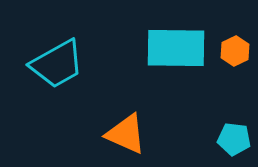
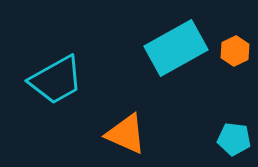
cyan rectangle: rotated 30 degrees counterclockwise
cyan trapezoid: moved 1 px left, 16 px down
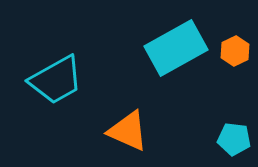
orange triangle: moved 2 px right, 3 px up
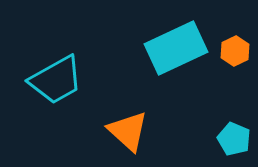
cyan rectangle: rotated 4 degrees clockwise
orange triangle: rotated 18 degrees clockwise
cyan pentagon: rotated 16 degrees clockwise
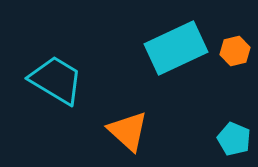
orange hexagon: rotated 12 degrees clockwise
cyan trapezoid: rotated 120 degrees counterclockwise
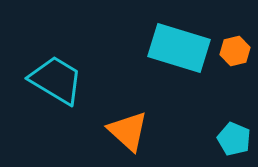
cyan rectangle: moved 3 px right; rotated 42 degrees clockwise
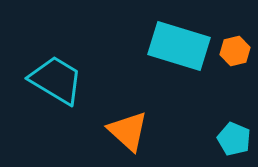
cyan rectangle: moved 2 px up
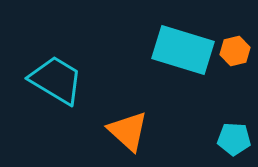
cyan rectangle: moved 4 px right, 4 px down
cyan pentagon: rotated 20 degrees counterclockwise
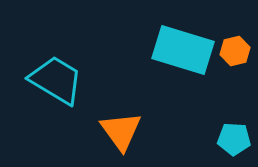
orange triangle: moved 7 px left; rotated 12 degrees clockwise
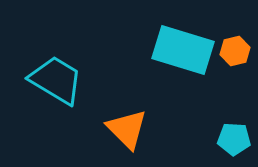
orange triangle: moved 6 px right, 2 px up; rotated 9 degrees counterclockwise
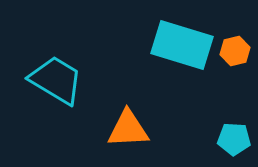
cyan rectangle: moved 1 px left, 5 px up
orange triangle: moved 1 px right; rotated 48 degrees counterclockwise
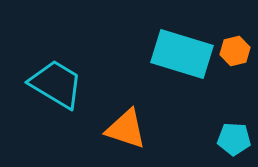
cyan rectangle: moved 9 px down
cyan trapezoid: moved 4 px down
orange triangle: moved 2 px left; rotated 21 degrees clockwise
